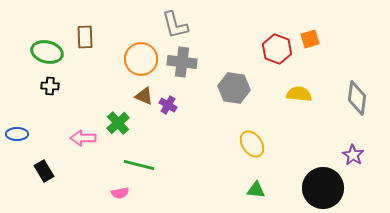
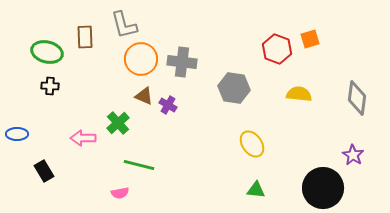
gray L-shape: moved 51 px left
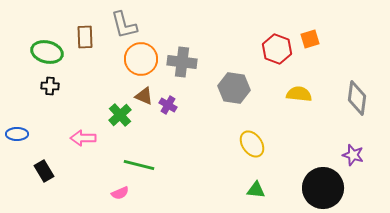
green cross: moved 2 px right, 8 px up
purple star: rotated 15 degrees counterclockwise
pink semicircle: rotated 12 degrees counterclockwise
